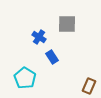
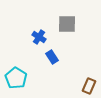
cyan pentagon: moved 9 px left
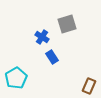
gray square: rotated 18 degrees counterclockwise
blue cross: moved 3 px right
cyan pentagon: rotated 10 degrees clockwise
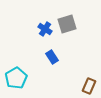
blue cross: moved 3 px right, 8 px up
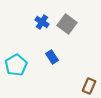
gray square: rotated 36 degrees counterclockwise
blue cross: moved 3 px left, 7 px up
cyan pentagon: moved 13 px up
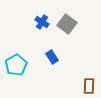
brown rectangle: rotated 21 degrees counterclockwise
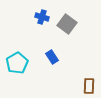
blue cross: moved 5 px up; rotated 16 degrees counterclockwise
cyan pentagon: moved 1 px right, 2 px up
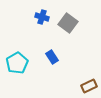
gray square: moved 1 px right, 1 px up
brown rectangle: rotated 63 degrees clockwise
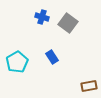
cyan pentagon: moved 1 px up
brown rectangle: rotated 14 degrees clockwise
